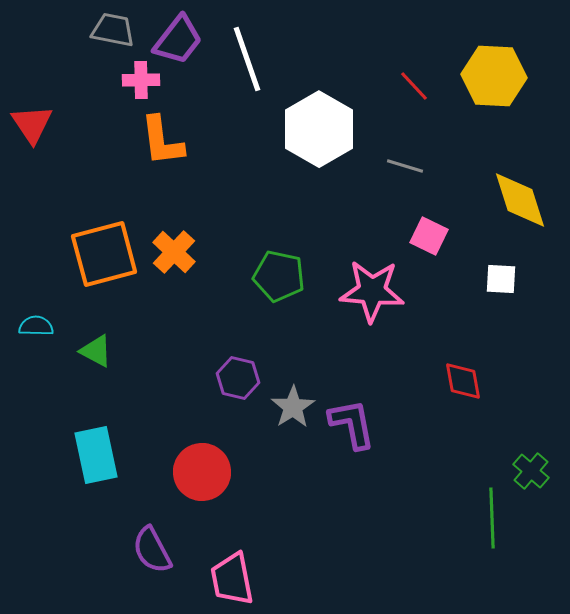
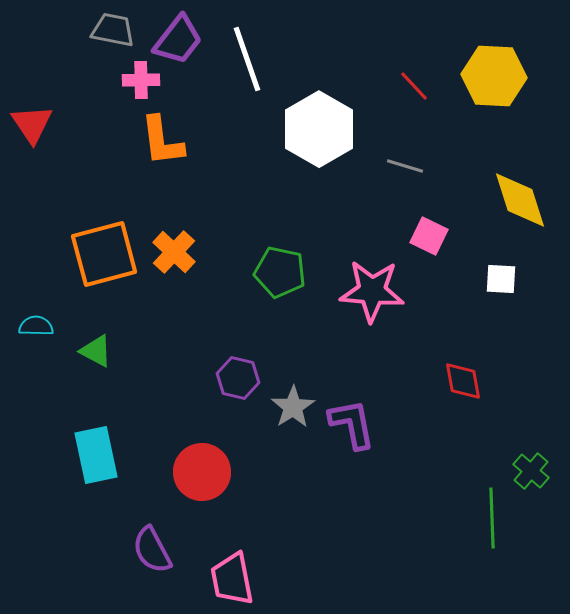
green pentagon: moved 1 px right, 4 px up
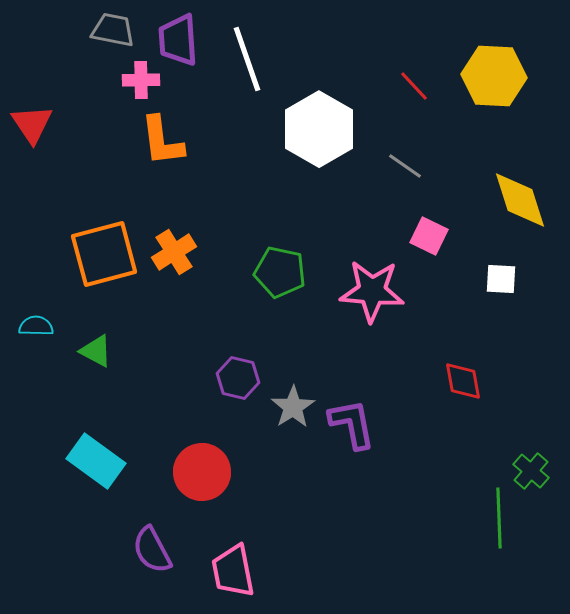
purple trapezoid: rotated 138 degrees clockwise
gray line: rotated 18 degrees clockwise
orange cross: rotated 15 degrees clockwise
cyan rectangle: moved 6 px down; rotated 42 degrees counterclockwise
green line: moved 7 px right
pink trapezoid: moved 1 px right, 8 px up
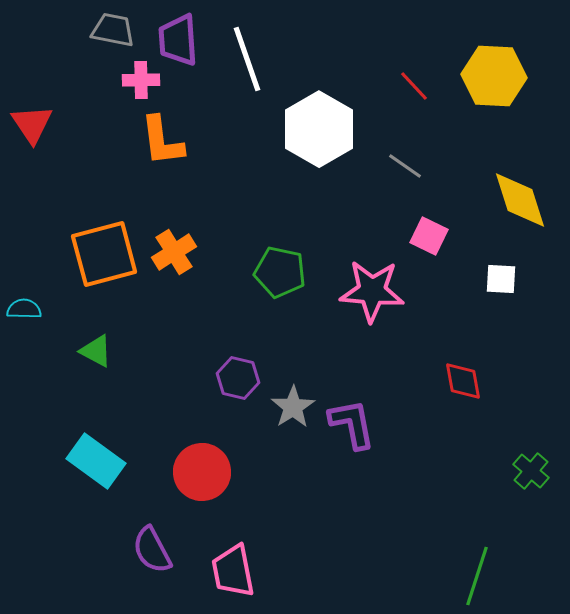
cyan semicircle: moved 12 px left, 17 px up
green line: moved 22 px left, 58 px down; rotated 20 degrees clockwise
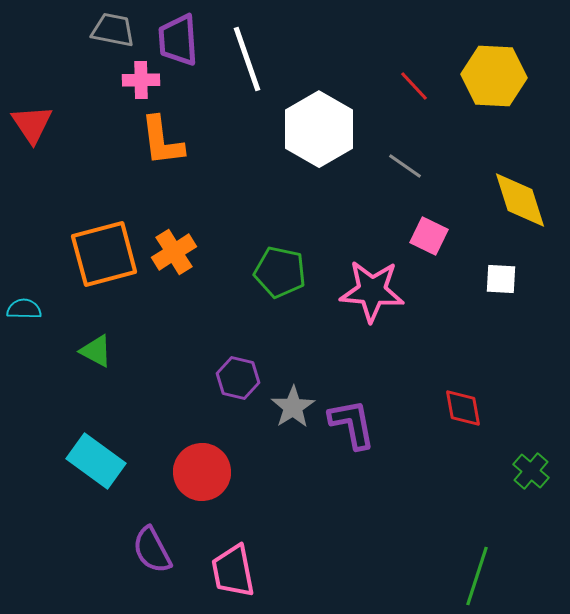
red diamond: moved 27 px down
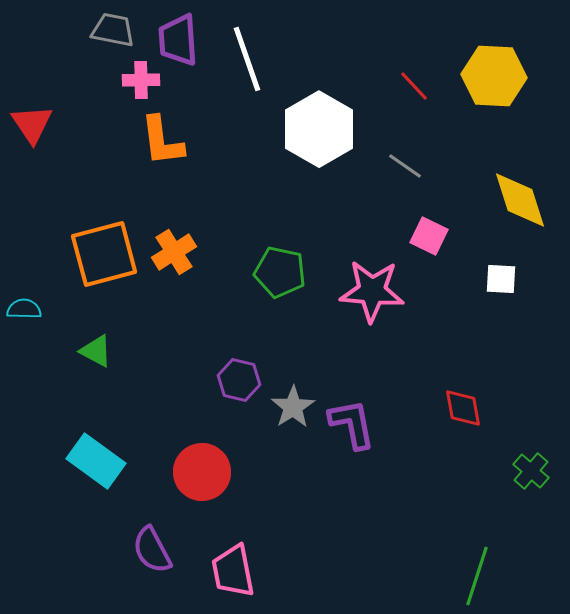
purple hexagon: moved 1 px right, 2 px down
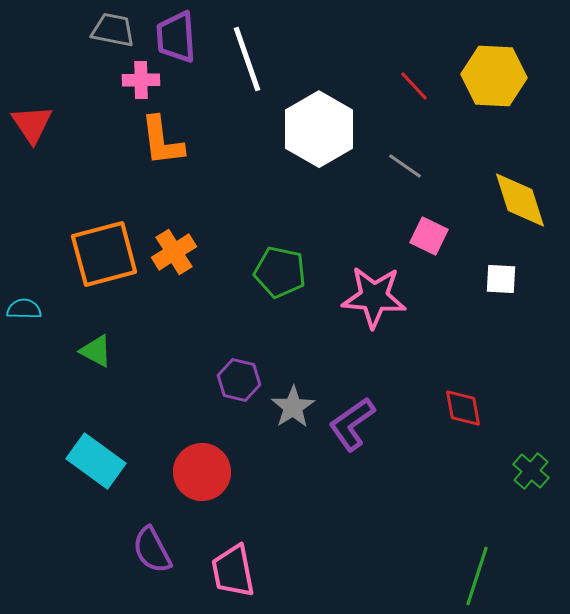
purple trapezoid: moved 2 px left, 3 px up
pink star: moved 2 px right, 6 px down
purple L-shape: rotated 114 degrees counterclockwise
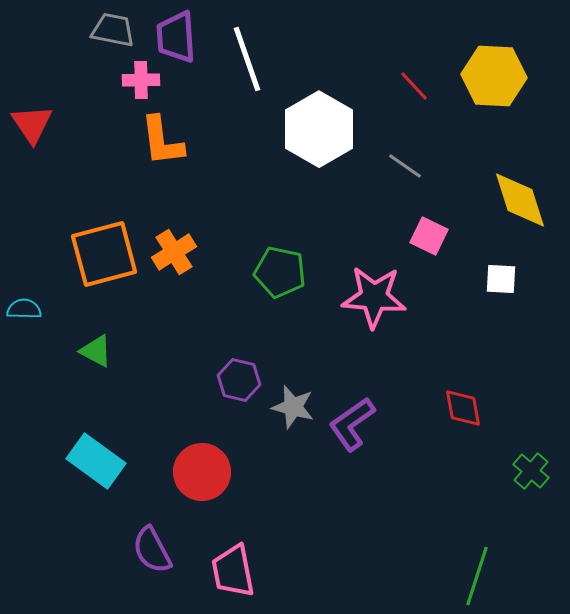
gray star: rotated 24 degrees counterclockwise
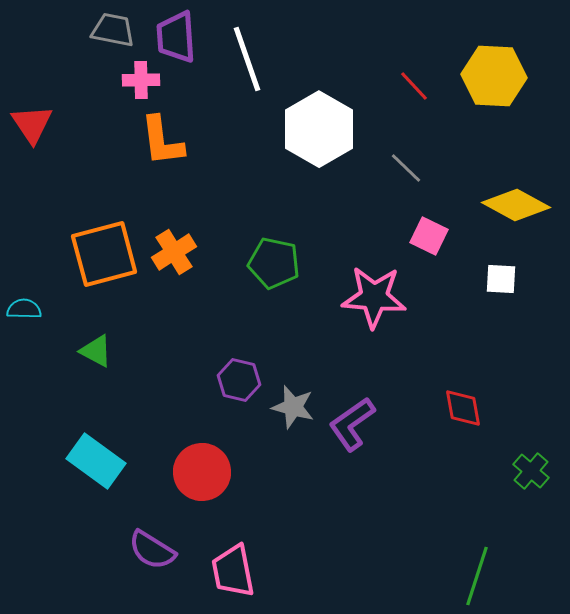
gray line: moved 1 px right, 2 px down; rotated 9 degrees clockwise
yellow diamond: moved 4 px left, 5 px down; rotated 44 degrees counterclockwise
green pentagon: moved 6 px left, 9 px up
purple semicircle: rotated 30 degrees counterclockwise
